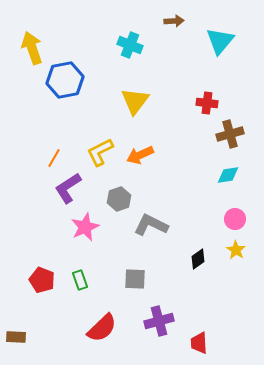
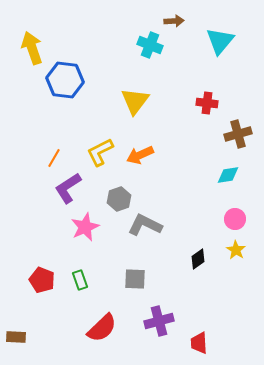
cyan cross: moved 20 px right
blue hexagon: rotated 18 degrees clockwise
brown cross: moved 8 px right
gray L-shape: moved 6 px left
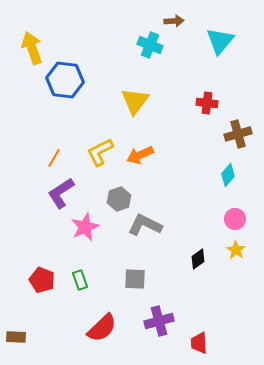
cyan diamond: rotated 40 degrees counterclockwise
purple L-shape: moved 7 px left, 5 px down
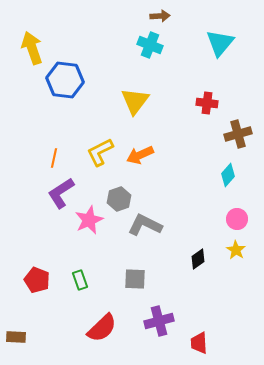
brown arrow: moved 14 px left, 5 px up
cyan triangle: moved 2 px down
orange line: rotated 18 degrees counterclockwise
pink circle: moved 2 px right
pink star: moved 4 px right, 7 px up
red pentagon: moved 5 px left
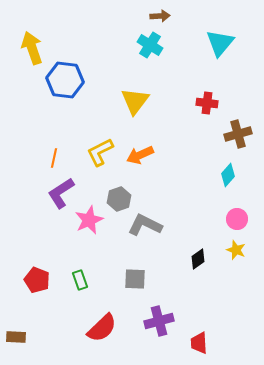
cyan cross: rotated 10 degrees clockwise
yellow star: rotated 12 degrees counterclockwise
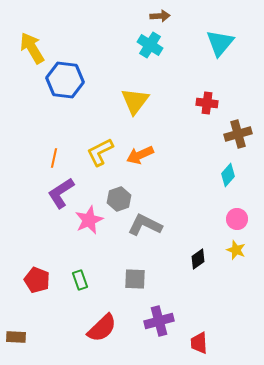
yellow arrow: rotated 12 degrees counterclockwise
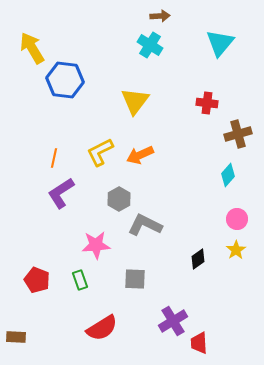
gray hexagon: rotated 10 degrees counterclockwise
pink star: moved 7 px right, 25 px down; rotated 20 degrees clockwise
yellow star: rotated 18 degrees clockwise
purple cross: moved 14 px right; rotated 16 degrees counterclockwise
red semicircle: rotated 12 degrees clockwise
